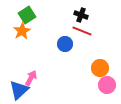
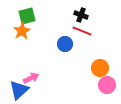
green square: moved 1 px down; rotated 18 degrees clockwise
pink arrow: rotated 35 degrees clockwise
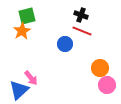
pink arrow: rotated 77 degrees clockwise
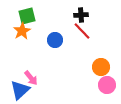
black cross: rotated 24 degrees counterclockwise
red line: rotated 24 degrees clockwise
blue circle: moved 10 px left, 4 px up
orange circle: moved 1 px right, 1 px up
blue triangle: moved 1 px right
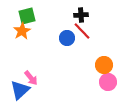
blue circle: moved 12 px right, 2 px up
orange circle: moved 3 px right, 2 px up
pink circle: moved 1 px right, 3 px up
